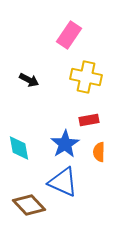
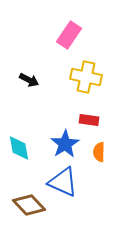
red rectangle: rotated 18 degrees clockwise
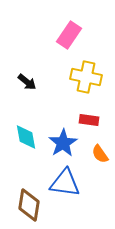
black arrow: moved 2 px left, 2 px down; rotated 12 degrees clockwise
blue star: moved 2 px left, 1 px up
cyan diamond: moved 7 px right, 11 px up
orange semicircle: moved 1 px right, 2 px down; rotated 36 degrees counterclockwise
blue triangle: moved 2 px right, 1 px down; rotated 16 degrees counterclockwise
brown diamond: rotated 52 degrees clockwise
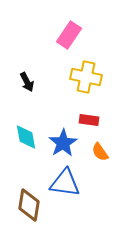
black arrow: rotated 24 degrees clockwise
orange semicircle: moved 2 px up
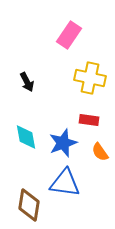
yellow cross: moved 4 px right, 1 px down
blue star: rotated 12 degrees clockwise
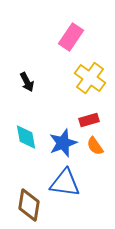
pink rectangle: moved 2 px right, 2 px down
yellow cross: rotated 24 degrees clockwise
red rectangle: rotated 24 degrees counterclockwise
orange semicircle: moved 5 px left, 6 px up
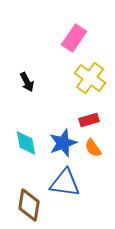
pink rectangle: moved 3 px right, 1 px down
cyan diamond: moved 6 px down
orange semicircle: moved 2 px left, 2 px down
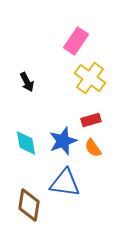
pink rectangle: moved 2 px right, 3 px down
red rectangle: moved 2 px right
blue star: moved 2 px up
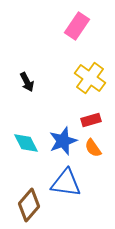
pink rectangle: moved 1 px right, 15 px up
cyan diamond: rotated 16 degrees counterclockwise
blue triangle: moved 1 px right
brown diamond: rotated 32 degrees clockwise
